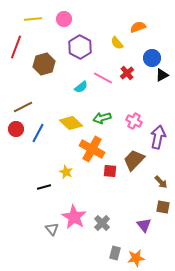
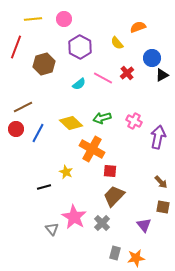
cyan semicircle: moved 2 px left, 3 px up
brown trapezoid: moved 20 px left, 36 px down
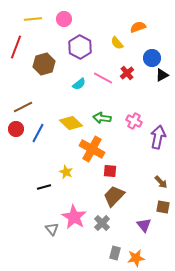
green arrow: rotated 24 degrees clockwise
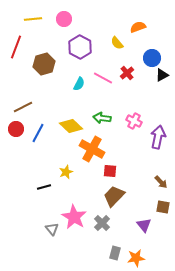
cyan semicircle: rotated 24 degrees counterclockwise
yellow diamond: moved 3 px down
yellow star: rotated 24 degrees clockwise
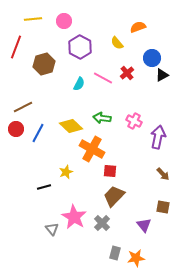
pink circle: moved 2 px down
brown arrow: moved 2 px right, 8 px up
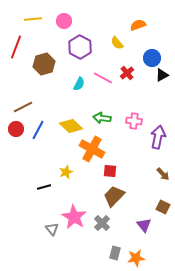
orange semicircle: moved 2 px up
pink cross: rotated 21 degrees counterclockwise
blue line: moved 3 px up
brown square: rotated 16 degrees clockwise
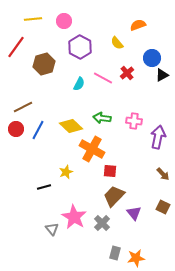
red line: rotated 15 degrees clockwise
purple triangle: moved 10 px left, 12 px up
